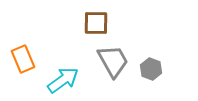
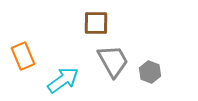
orange rectangle: moved 3 px up
gray hexagon: moved 1 px left, 3 px down
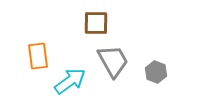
orange rectangle: moved 15 px right; rotated 16 degrees clockwise
gray hexagon: moved 6 px right
cyan arrow: moved 7 px right, 1 px down
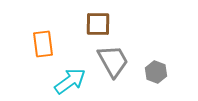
brown square: moved 2 px right, 1 px down
orange rectangle: moved 5 px right, 12 px up
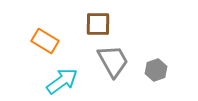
orange rectangle: moved 2 px right, 3 px up; rotated 52 degrees counterclockwise
gray hexagon: moved 2 px up; rotated 20 degrees clockwise
cyan arrow: moved 8 px left
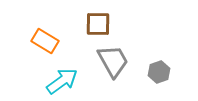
gray hexagon: moved 3 px right, 2 px down
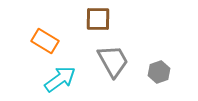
brown square: moved 5 px up
cyan arrow: moved 2 px left, 2 px up
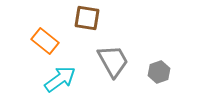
brown square: moved 11 px left, 1 px up; rotated 8 degrees clockwise
orange rectangle: rotated 8 degrees clockwise
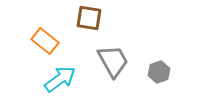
brown square: moved 2 px right
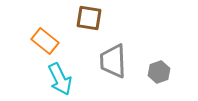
gray trapezoid: rotated 153 degrees counterclockwise
cyan arrow: rotated 100 degrees clockwise
